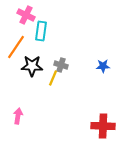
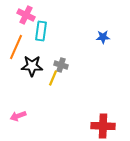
orange line: rotated 10 degrees counterclockwise
blue star: moved 29 px up
pink arrow: rotated 119 degrees counterclockwise
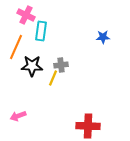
gray cross: rotated 24 degrees counterclockwise
red cross: moved 15 px left
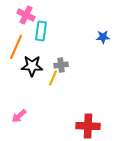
pink arrow: moved 1 px right; rotated 21 degrees counterclockwise
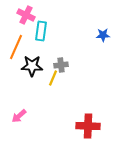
blue star: moved 2 px up
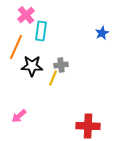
pink cross: rotated 24 degrees clockwise
blue star: moved 1 px left, 2 px up; rotated 24 degrees counterclockwise
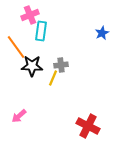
pink cross: moved 4 px right; rotated 18 degrees clockwise
orange line: rotated 60 degrees counterclockwise
red cross: rotated 25 degrees clockwise
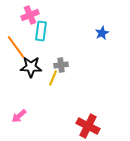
black star: moved 1 px left, 1 px down
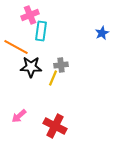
orange line: rotated 25 degrees counterclockwise
red cross: moved 33 px left
